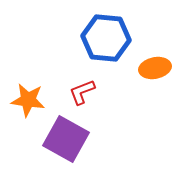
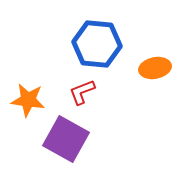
blue hexagon: moved 9 px left, 6 px down
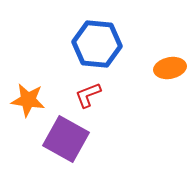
orange ellipse: moved 15 px right
red L-shape: moved 6 px right, 3 px down
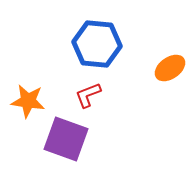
orange ellipse: rotated 24 degrees counterclockwise
orange star: moved 1 px down
purple square: rotated 9 degrees counterclockwise
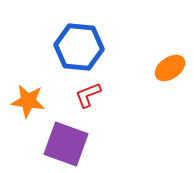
blue hexagon: moved 18 px left, 3 px down
purple square: moved 5 px down
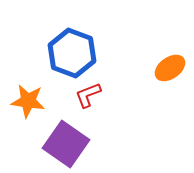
blue hexagon: moved 7 px left, 6 px down; rotated 15 degrees clockwise
purple square: rotated 15 degrees clockwise
